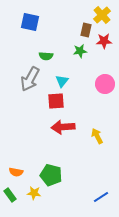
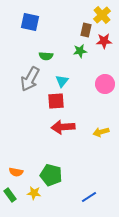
yellow arrow: moved 4 px right, 4 px up; rotated 77 degrees counterclockwise
blue line: moved 12 px left
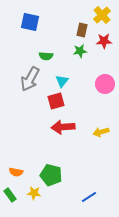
brown rectangle: moved 4 px left
red square: rotated 12 degrees counterclockwise
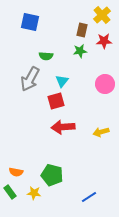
green pentagon: moved 1 px right
green rectangle: moved 3 px up
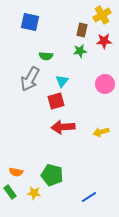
yellow cross: rotated 12 degrees clockwise
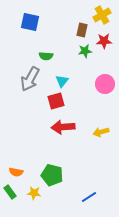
green star: moved 5 px right
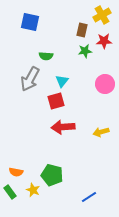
yellow star: moved 1 px left, 3 px up; rotated 16 degrees clockwise
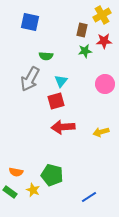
cyan triangle: moved 1 px left
green rectangle: rotated 16 degrees counterclockwise
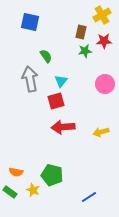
brown rectangle: moved 1 px left, 2 px down
green semicircle: rotated 128 degrees counterclockwise
gray arrow: rotated 140 degrees clockwise
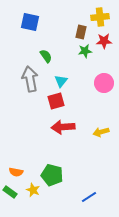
yellow cross: moved 2 px left, 2 px down; rotated 24 degrees clockwise
pink circle: moved 1 px left, 1 px up
